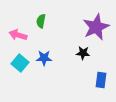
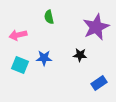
green semicircle: moved 8 px right, 4 px up; rotated 24 degrees counterclockwise
pink arrow: rotated 30 degrees counterclockwise
black star: moved 3 px left, 2 px down
cyan square: moved 2 px down; rotated 18 degrees counterclockwise
blue rectangle: moved 2 px left, 3 px down; rotated 49 degrees clockwise
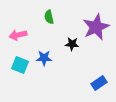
black star: moved 8 px left, 11 px up
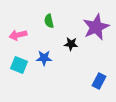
green semicircle: moved 4 px down
black star: moved 1 px left
cyan square: moved 1 px left
blue rectangle: moved 2 px up; rotated 28 degrees counterclockwise
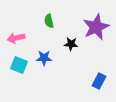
pink arrow: moved 2 px left, 3 px down
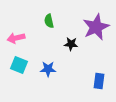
blue star: moved 4 px right, 11 px down
blue rectangle: rotated 21 degrees counterclockwise
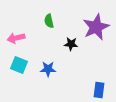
blue rectangle: moved 9 px down
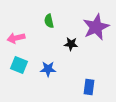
blue rectangle: moved 10 px left, 3 px up
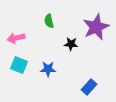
blue rectangle: rotated 35 degrees clockwise
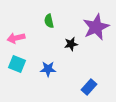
black star: rotated 16 degrees counterclockwise
cyan square: moved 2 px left, 1 px up
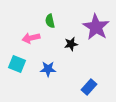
green semicircle: moved 1 px right
purple star: rotated 16 degrees counterclockwise
pink arrow: moved 15 px right
